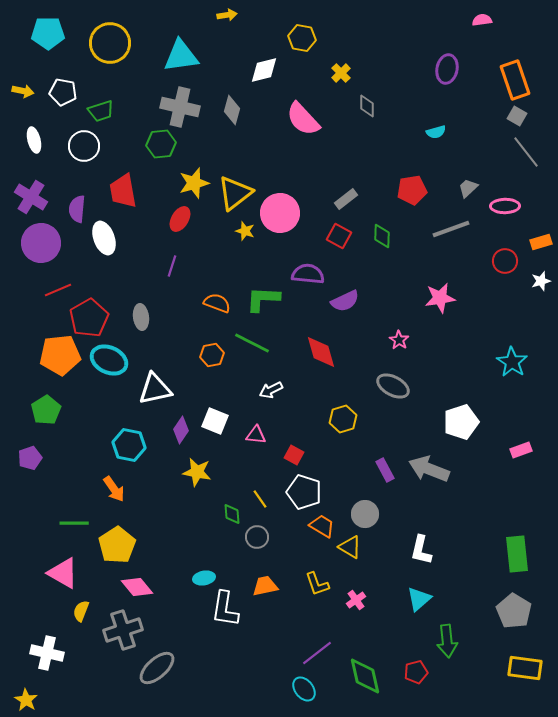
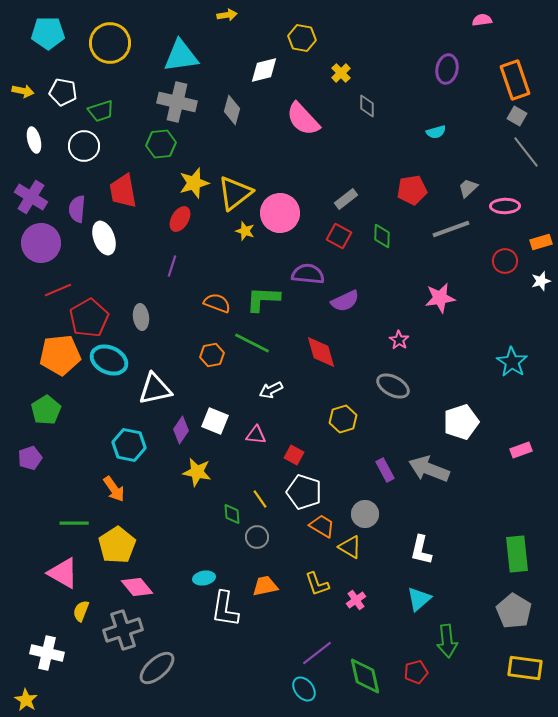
gray cross at (180, 107): moved 3 px left, 5 px up
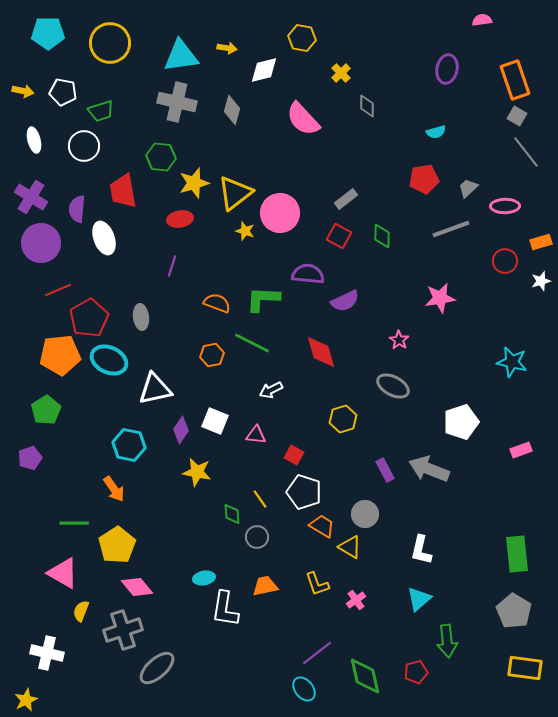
yellow arrow at (227, 15): moved 33 px down; rotated 18 degrees clockwise
green hexagon at (161, 144): moved 13 px down; rotated 12 degrees clockwise
red pentagon at (412, 190): moved 12 px right, 11 px up
red ellipse at (180, 219): rotated 50 degrees clockwise
cyan star at (512, 362): rotated 20 degrees counterclockwise
yellow star at (26, 700): rotated 15 degrees clockwise
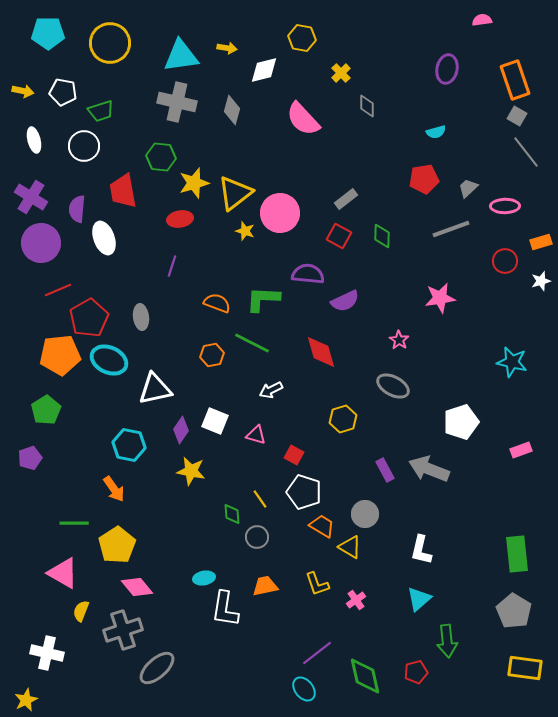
pink triangle at (256, 435): rotated 10 degrees clockwise
yellow star at (197, 472): moved 6 px left, 1 px up
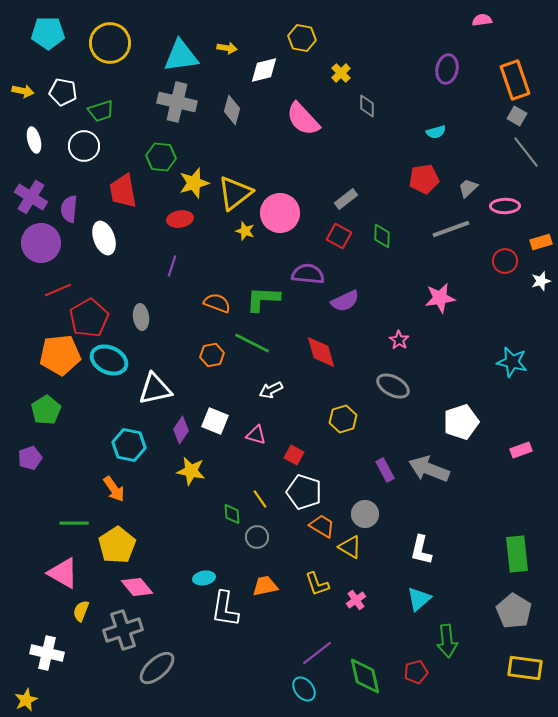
purple semicircle at (77, 209): moved 8 px left
